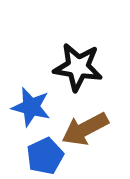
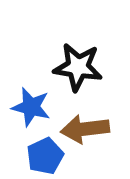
brown arrow: rotated 21 degrees clockwise
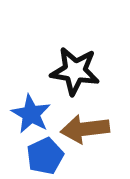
black star: moved 3 px left, 4 px down
blue star: moved 7 px down; rotated 15 degrees clockwise
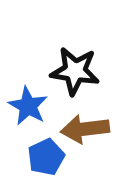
blue star: moved 3 px left, 8 px up
blue pentagon: moved 1 px right, 1 px down
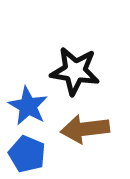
blue pentagon: moved 19 px left, 3 px up; rotated 24 degrees counterclockwise
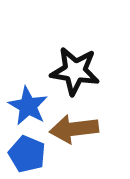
brown arrow: moved 11 px left
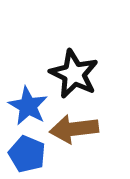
black star: moved 1 px left, 3 px down; rotated 18 degrees clockwise
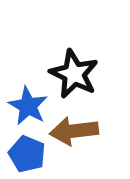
brown arrow: moved 2 px down
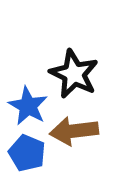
blue pentagon: moved 1 px up
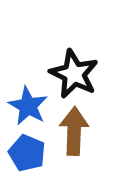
brown arrow: rotated 99 degrees clockwise
